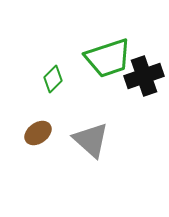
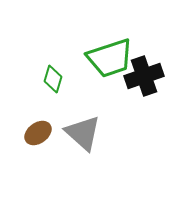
green trapezoid: moved 2 px right
green diamond: rotated 28 degrees counterclockwise
gray triangle: moved 8 px left, 7 px up
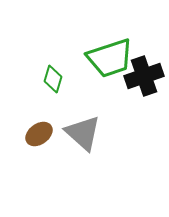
brown ellipse: moved 1 px right, 1 px down
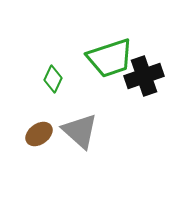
green diamond: rotated 8 degrees clockwise
gray triangle: moved 3 px left, 2 px up
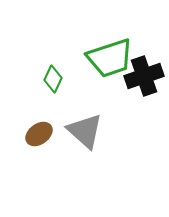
gray triangle: moved 5 px right
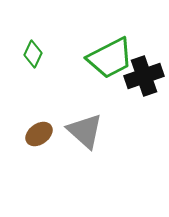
green trapezoid: rotated 9 degrees counterclockwise
green diamond: moved 20 px left, 25 px up
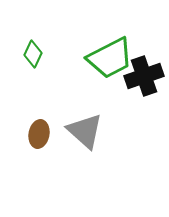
brown ellipse: rotated 44 degrees counterclockwise
